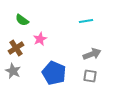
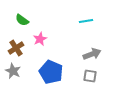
blue pentagon: moved 3 px left, 1 px up
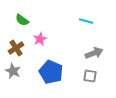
cyan line: rotated 24 degrees clockwise
gray arrow: moved 2 px right, 1 px up
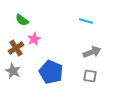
pink star: moved 6 px left
gray arrow: moved 2 px left, 1 px up
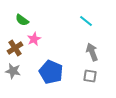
cyan line: rotated 24 degrees clockwise
brown cross: moved 1 px left
gray arrow: rotated 90 degrees counterclockwise
gray star: rotated 14 degrees counterclockwise
